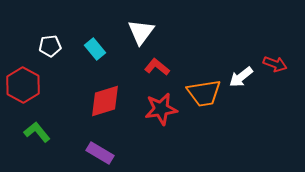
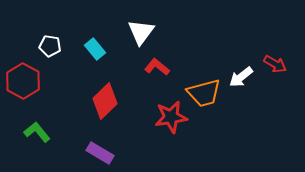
white pentagon: rotated 15 degrees clockwise
red arrow: rotated 10 degrees clockwise
red hexagon: moved 4 px up
orange trapezoid: rotated 6 degrees counterclockwise
red diamond: rotated 27 degrees counterclockwise
red star: moved 10 px right, 8 px down
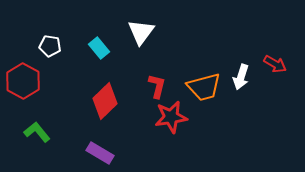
cyan rectangle: moved 4 px right, 1 px up
red L-shape: moved 19 px down; rotated 65 degrees clockwise
white arrow: rotated 35 degrees counterclockwise
orange trapezoid: moved 6 px up
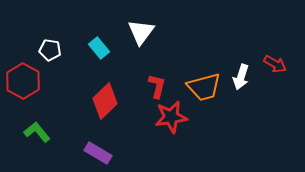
white pentagon: moved 4 px down
purple rectangle: moved 2 px left
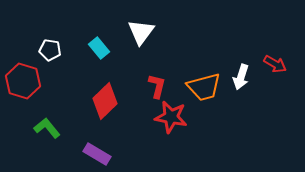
red hexagon: rotated 12 degrees counterclockwise
red star: rotated 20 degrees clockwise
green L-shape: moved 10 px right, 4 px up
purple rectangle: moved 1 px left, 1 px down
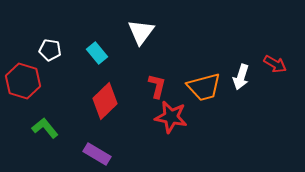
cyan rectangle: moved 2 px left, 5 px down
green L-shape: moved 2 px left
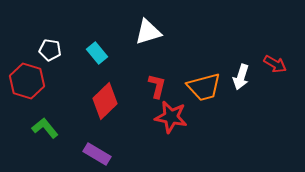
white triangle: moved 7 px right; rotated 36 degrees clockwise
red hexagon: moved 4 px right
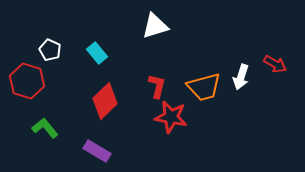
white triangle: moved 7 px right, 6 px up
white pentagon: rotated 15 degrees clockwise
purple rectangle: moved 3 px up
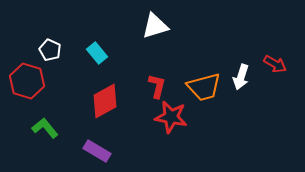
red diamond: rotated 15 degrees clockwise
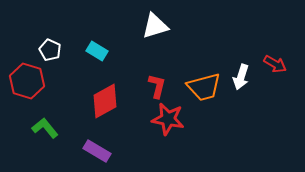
cyan rectangle: moved 2 px up; rotated 20 degrees counterclockwise
red star: moved 3 px left, 2 px down
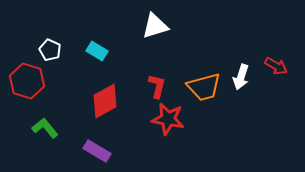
red arrow: moved 1 px right, 2 px down
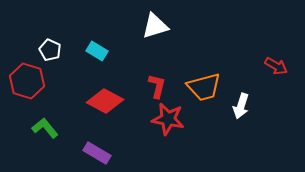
white arrow: moved 29 px down
red diamond: rotated 57 degrees clockwise
purple rectangle: moved 2 px down
